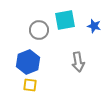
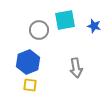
gray arrow: moved 2 px left, 6 px down
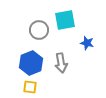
blue star: moved 7 px left, 17 px down
blue hexagon: moved 3 px right, 1 px down
gray arrow: moved 15 px left, 5 px up
yellow square: moved 2 px down
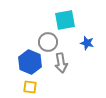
gray circle: moved 9 px right, 12 px down
blue hexagon: moved 1 px left, 1 px up; rotated 15 degrees counterclockwise
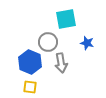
cyan square: moved 1 px right, 1 px up
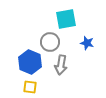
gray circle: moved 2 px right
gray arrow: moved 2 px down; rotated 18 degrees clockwise
